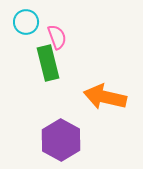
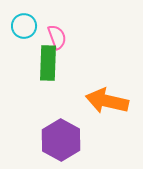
cyan circle: moved 2 px left, 4 px down
green rectangle: rotated 16 degrees clockwise
orange arrow: moved 2 px right, 4 px down
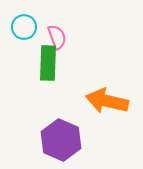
cyan circle: moved 1 px down
purple hexagon: rotated 6 degrees counterclockwise
